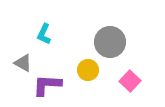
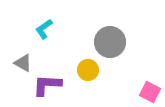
cyan L-shape: moved 5 px up; rotated 30 degrees clockwise
pink square: moved 20 px right, 11 px down; rotated 15 degrees counterclockwise
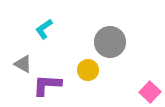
gray triangle: moved 1 px down
pink square: rotated 15 degrees clockwise
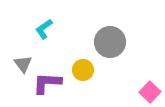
gray triangle: rotated 24 degrees clockwise
yellow circle: moved 5 px left
purple L-shape: moved 2 px up
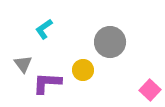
pink square: moved 2 px up
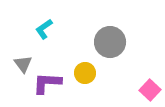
yellow circle: moved 2 px right, 3 px down
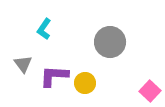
cyan L-shape: rotated 20 degrees counterclockwise
yellow circle: moved 10 px down
purple L-shape: moved 7 px right, 7 px up
pink square: moved 1 px down
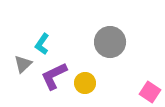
cyan L-shape: moved 2 px left, 15 px down
gray triangle: rotated 24 degrees clockwise
purple L-shape: rotated 28 degrees counterclockwise
pink square: moved 1 px down; rotated 10 degrees counterclockwise
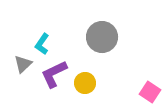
gray circle: moved 8 px left, 5 px up
purple L-shape: moved 2 px up
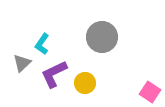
gray triangle: moved 1 px left, 1 px up
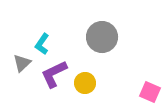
pink square: rotated 10 degrees counterclockwise
